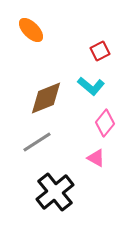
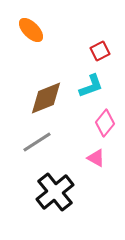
cyan L-shape: rotated 60 degrees counterclockwise
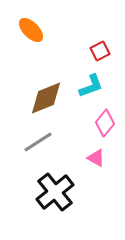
gray line: moved 1 px right
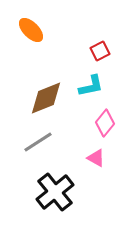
cyan L-shape: rotated 8 degrees clockwise
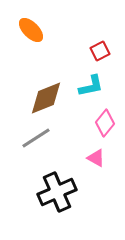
gray line: moved 2 px left, 4 px up
black cross: moved 2 px right; rotated 15 degrees clockwise
